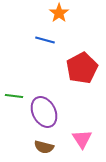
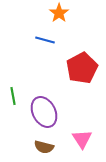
green line: moved 1 px left; rotated 72 degrees clockwise
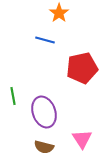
red pentagon: rotated 16 degrees clockwise
purple ellipse: rotated 8 degrees clockwise
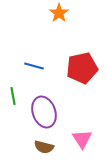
blue line: moved 11 px left, 26 px down
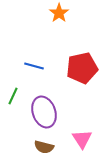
green line: rotated 36 degrees clockwise
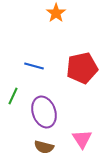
orange star: moved 3 px left
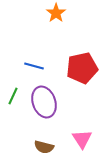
purple ellipse: moved 10 px up
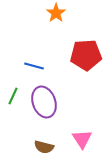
red pentagon: moved 4 px right, 13 px up; rotated 8 degrees clockwise
